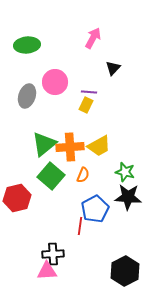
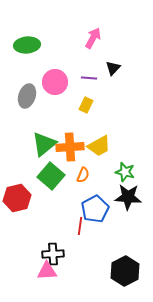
purple line: moved 14 px up
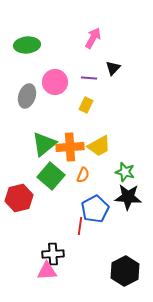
red hexagon: moved 2 px right
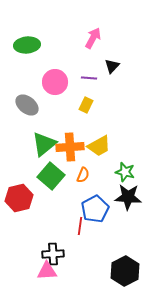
black triangle: moved 1 px left, 2 px up
gray ellipse: moved 9 px down; rotated 70 degrees counterclockwise
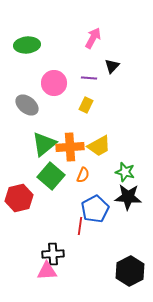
pink circle: moved 1 px left, 1 px down
black hexagon: moved 5 px right
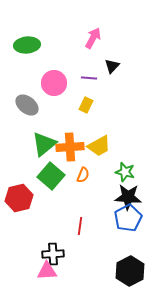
blue pentagon: moved 33 px right, 9 px down
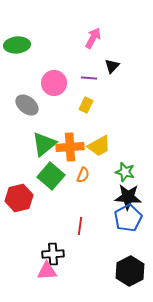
green ellipse: moved 10 px left
